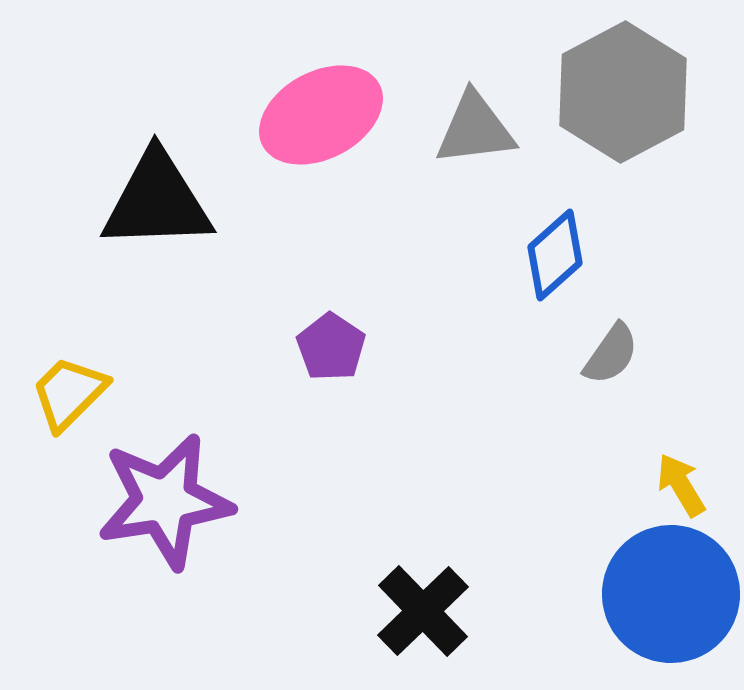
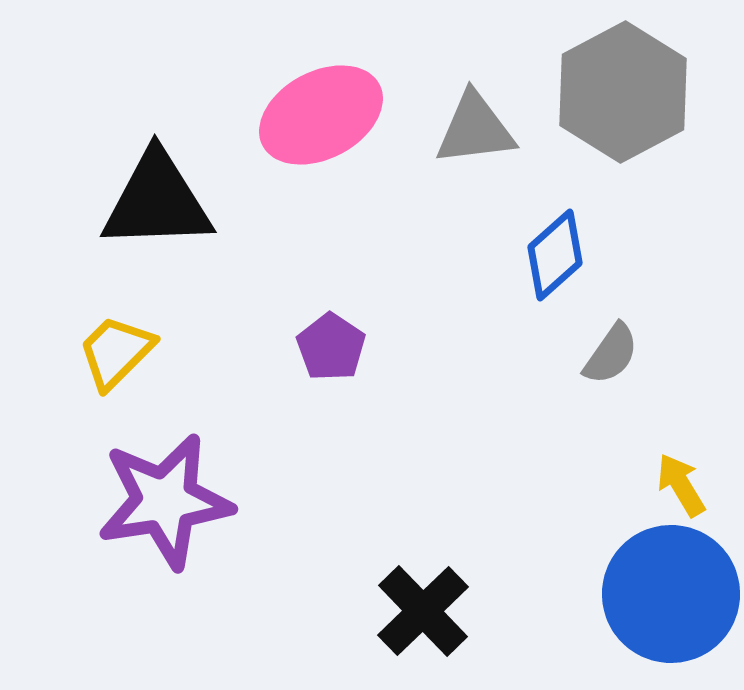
yellow trapezoid: moved 47 px right, 41 px up
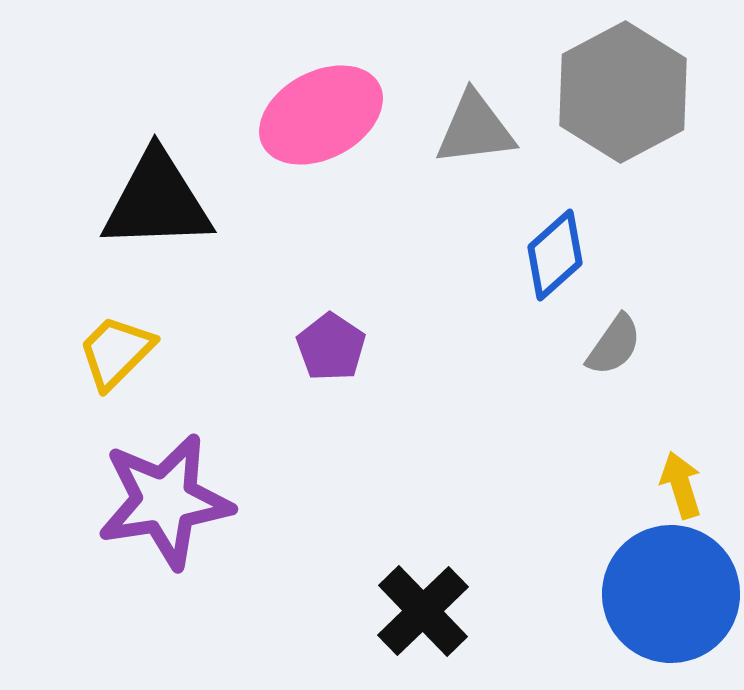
gray semicircle: moved 3 px right, 9 px up
yellow arrow: rotated 14 degrees clockwise
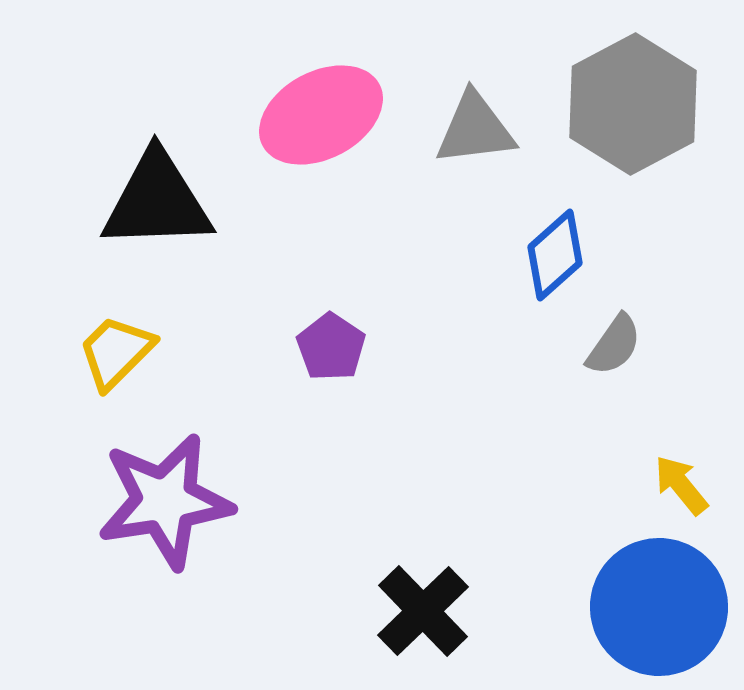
gray hexagon: moved 10 px right, 12 px down
yellow arrow: rotated 22 degrees counterclockwise
blue circle: moved 12 px left, 13 px down
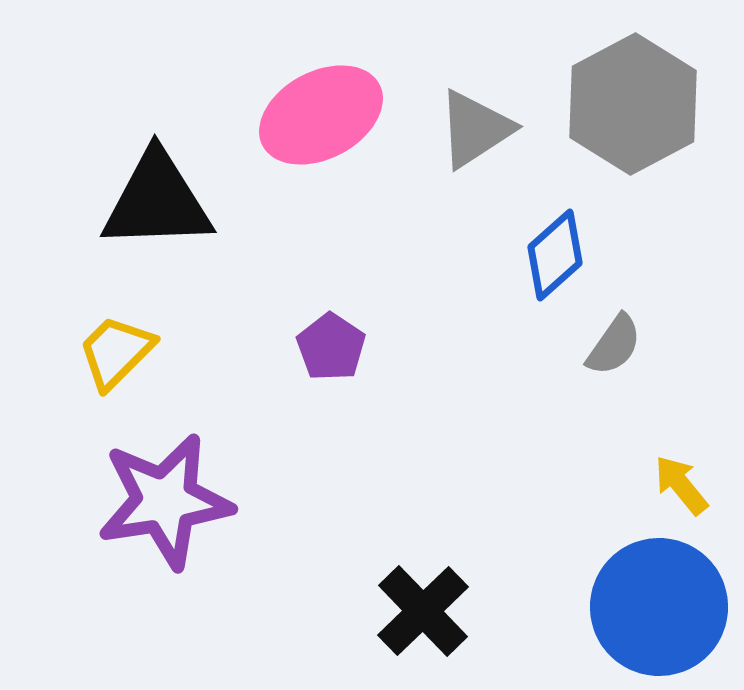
gray triangle: rotated 26 degrees counterclockwise
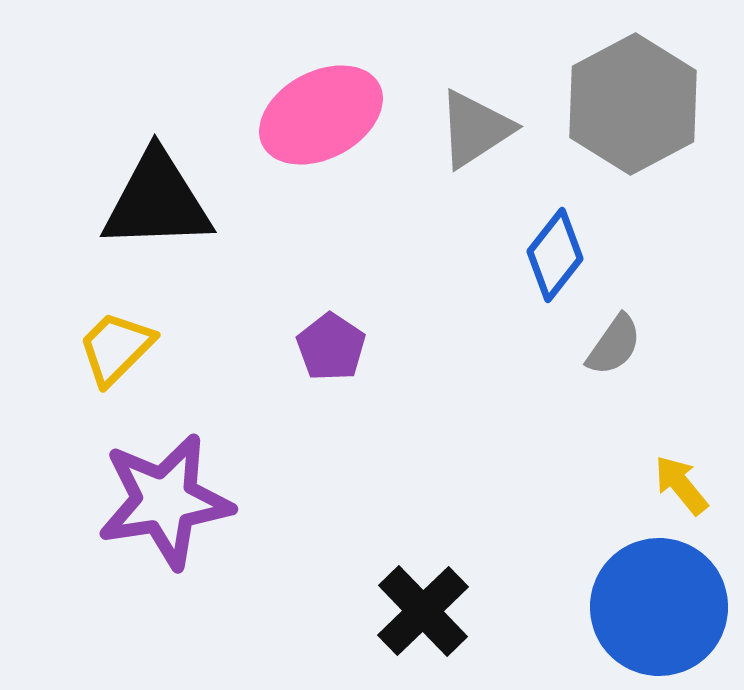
blue diamond: rotated 10 degrees counterclockwise
yellow trapezoid: moved 4 px up
